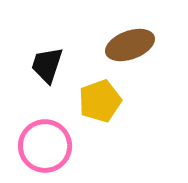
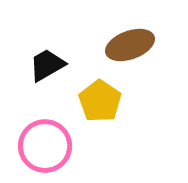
black trapezoid: rotated 42 degrees clockwise
yellow pentagon: rotated 18 degrees counterclockwise
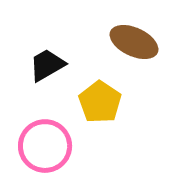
brown ellipse: moved 4 px right, 3 px up; rotated 45 degrees clockwise
yellow pentagon: moved 1 px down
